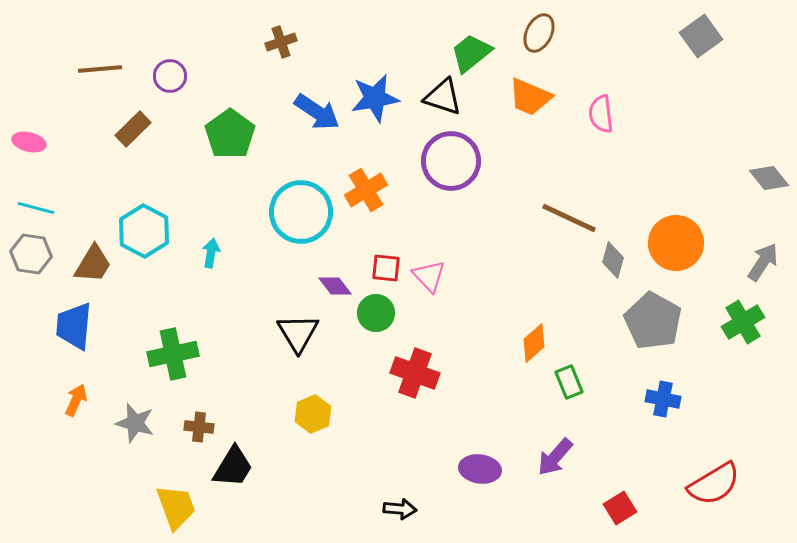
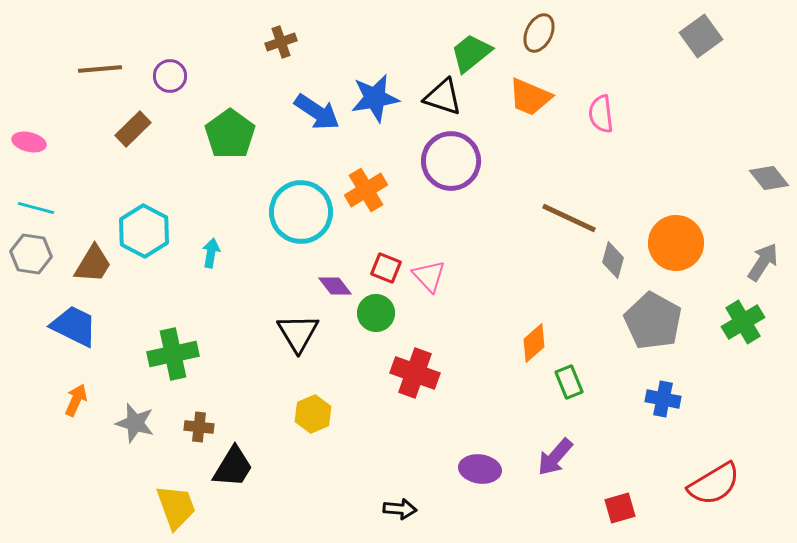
red square at (386, 268): rotated 16 degrees clockwise
blue trapezoid at (74, 326): rotated 111 degrees clockwise
red square at (620, 508): rotated 16 degrees clockwise
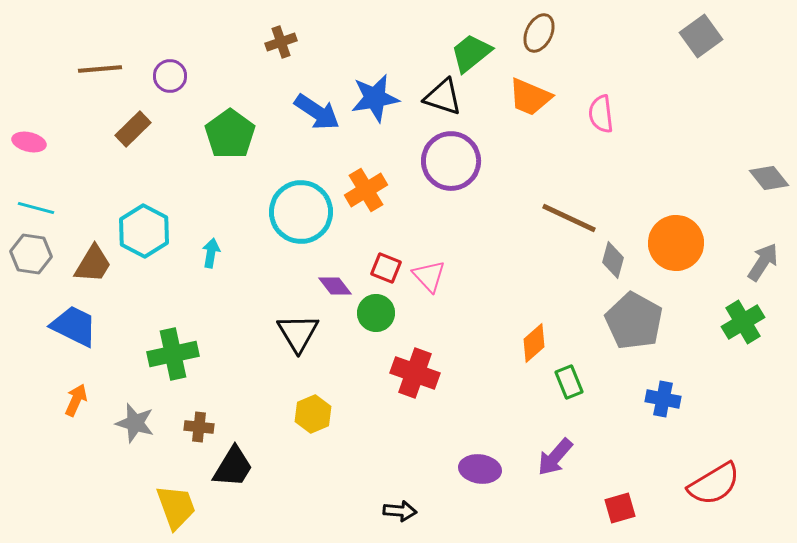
gray pentagon at (653, 321): moved 19 px left
black arrow at (400, 509): moved 2 px down
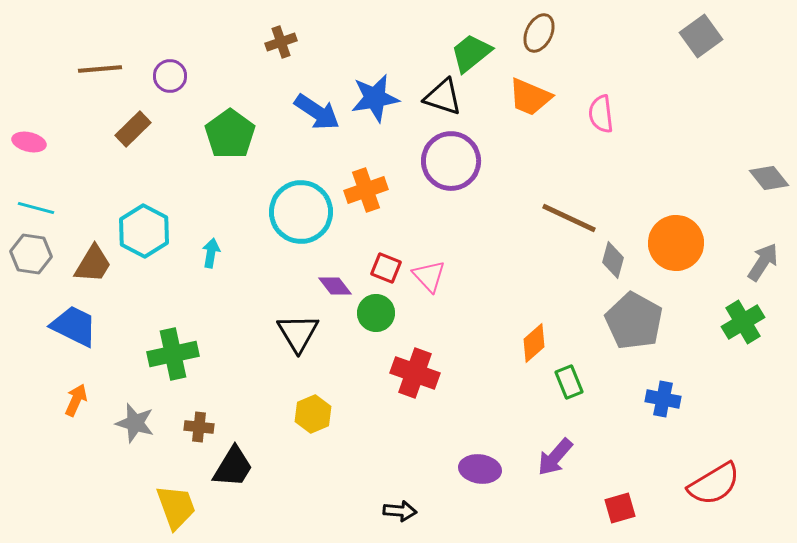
orange cross at (366, 190): rotated 12 degrees clockwise
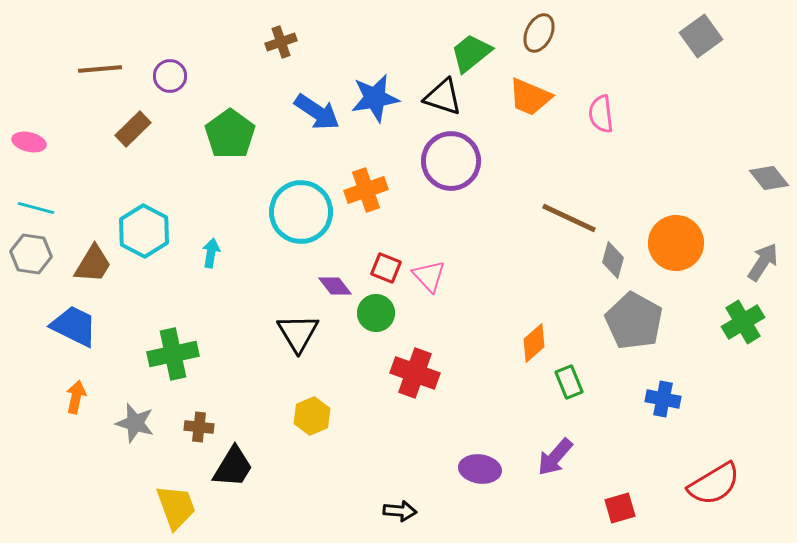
orange arrow at (76, 400): moved 3 px up; rotated 12 degrees counterclockwise
yellow hexagon at (313, 414): moved 1 px left, 2 px down
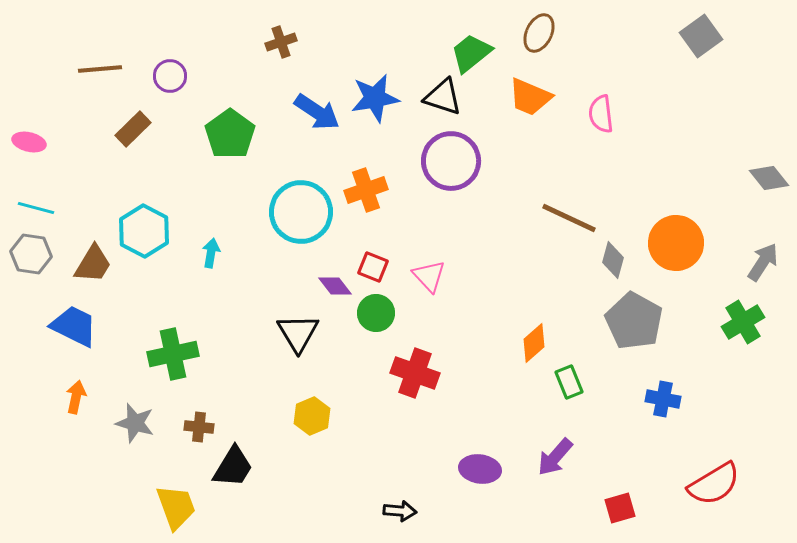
red square at (386, 268): moved 13 px left, 1 px up
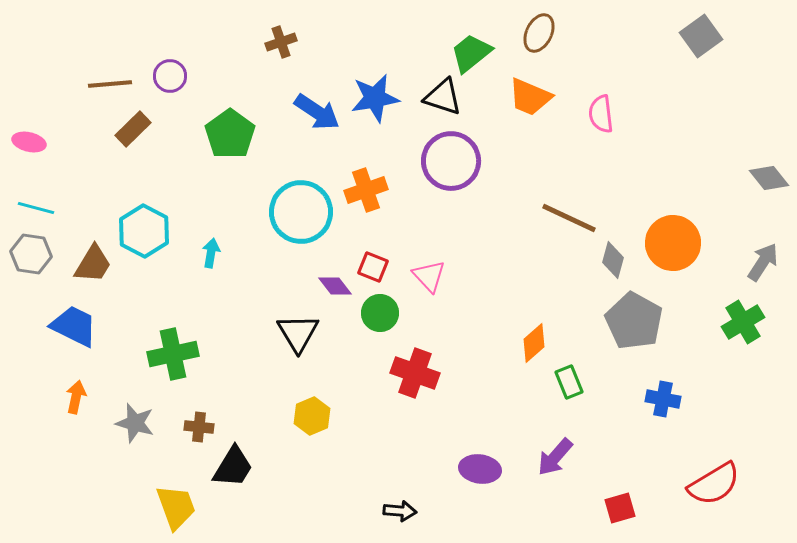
brown line at (100, 69): moved 10 px right, 15 px down
orange circle at (676, 243): moved 3 px left
green circle at (376, 313): moved 4 px right
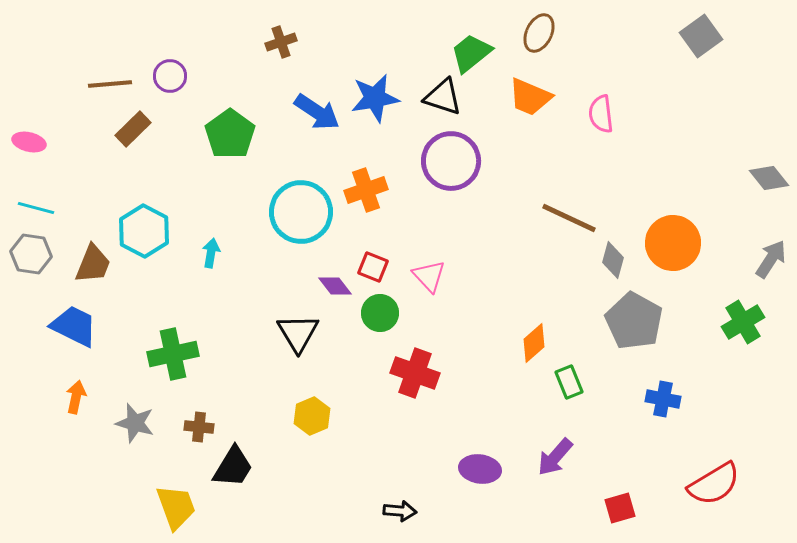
gray arrow at (763, 262): moved 8 px right, 3 px up
brown trapezoid at (93, 264): rotated 9 degrees counterclockwise
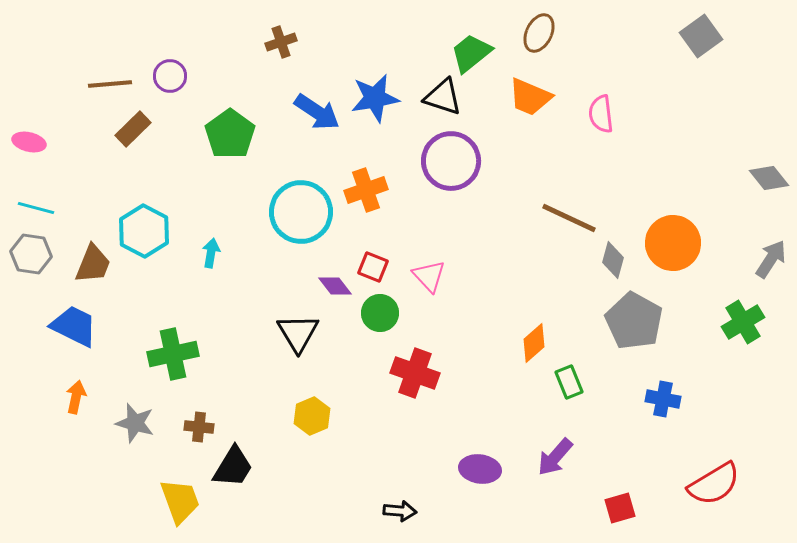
yellow trapezoid at (176, 507): moved 4 px right, 6 px up
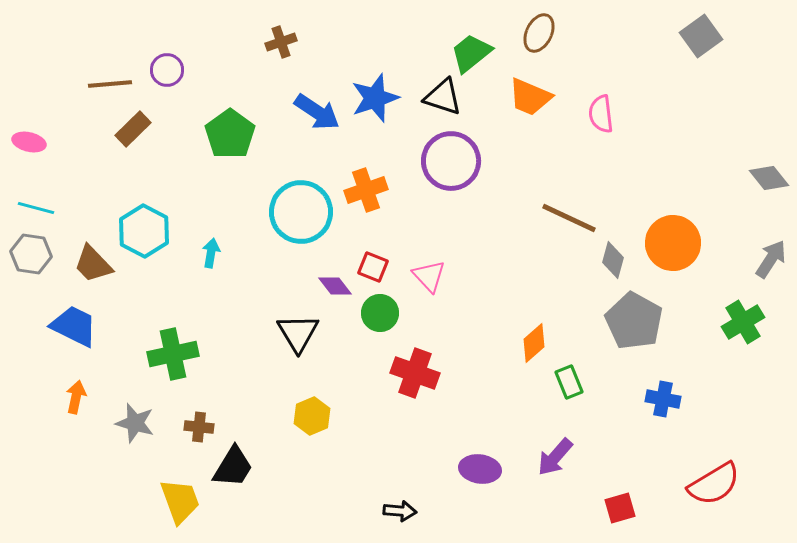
purple circle at (170, 76): moved 3 px left, 6 px up
blue star at (375, 98): rotated 9 degrees counterclockwise
brown trapezoid at (93, 264): rotated 114 degrees clockwise
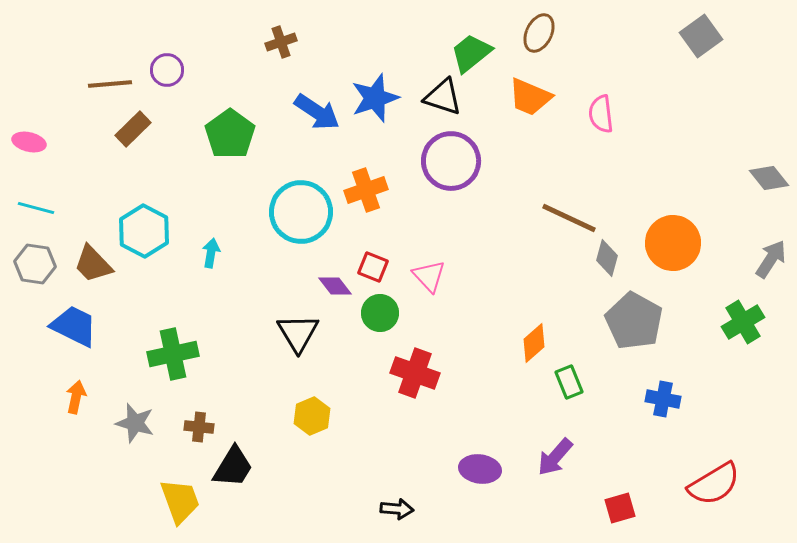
gray hexagon at (31, 254): moved 4 px right, 10 px down
gray diamond at (613, 260): moved 6 px left, 2 px up
black arrow at (400, 511): moved 3 px left, 2 px up
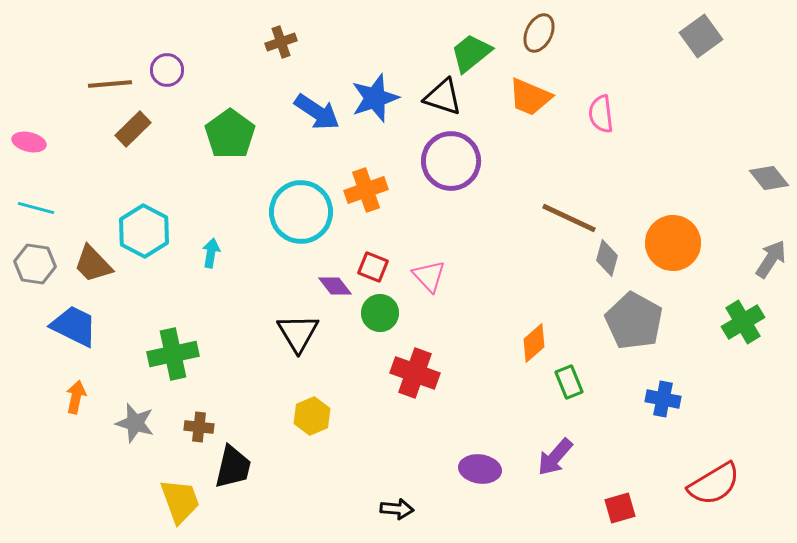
black trapezoid at (233, 467): rotated 18 degrees counterclockwise
